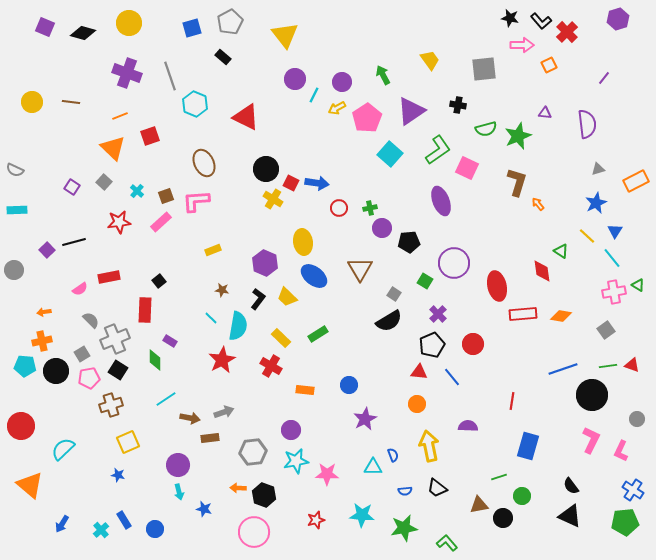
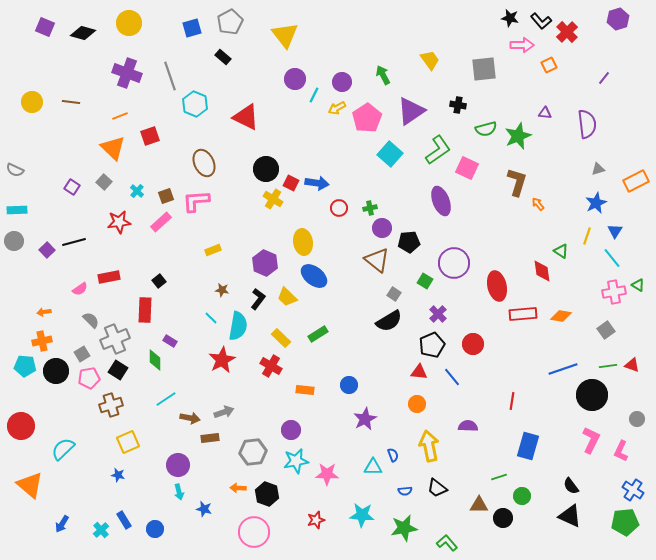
yellow line at (587, 236): rotated 66 degrees clockwise
brown triangle at (360, 269): moved 17 px right, 9 px up; rotated 20 degrees counterclockwise
gray circle at (14, 270): moved 29 px up
black hexagon at (264, 495): moved 3 px right, 1 px up
brown triangle at (479, 505): rotated 12 degrees clockwise
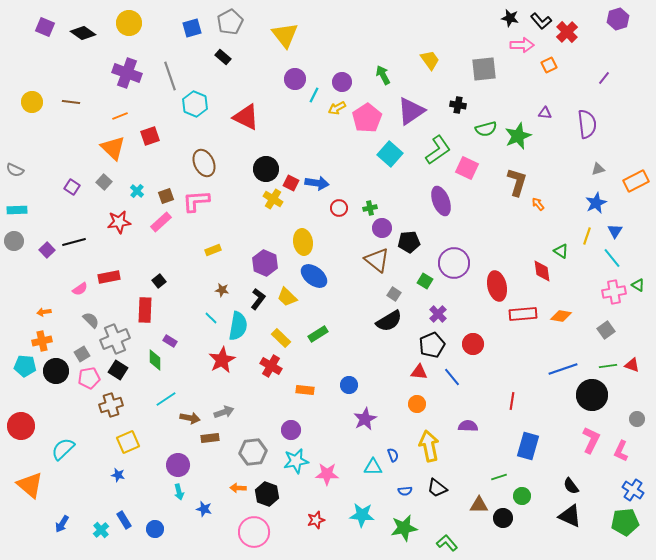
black diamond at (83, 33): rotated 20 degrees clockwise
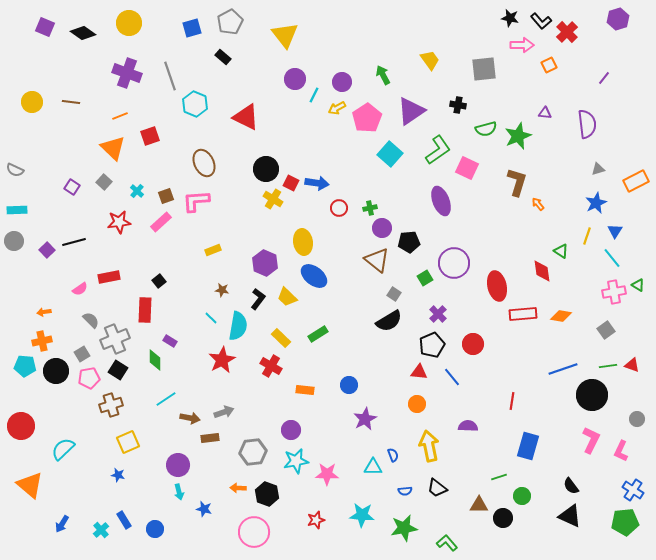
green square at (425, 281): moved 3 px up; rotated 28 degrees clockwise
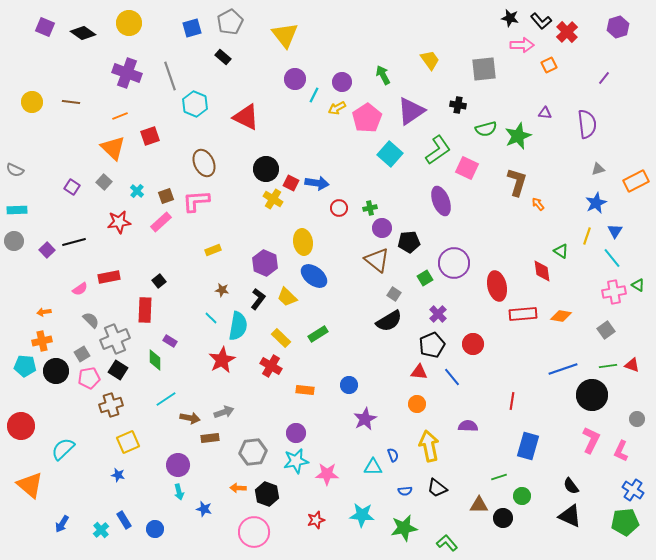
purple hexagon at (618, 19): moved 8 px down
purple circle at (291, 430): moved 5 px right, 3 px down
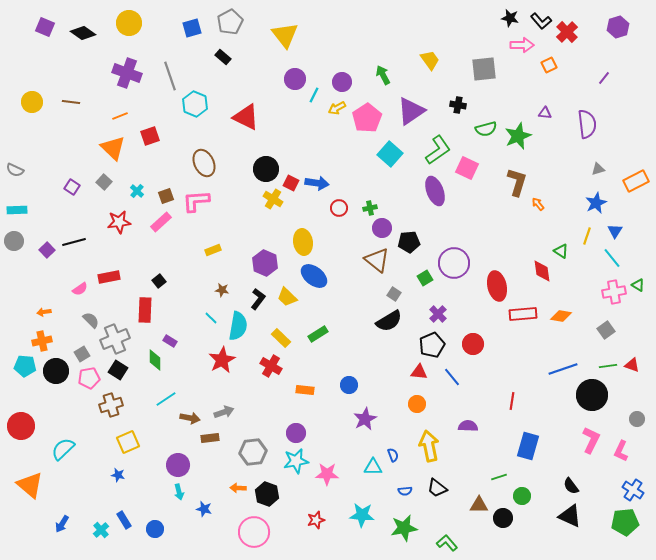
purple ellipse at (441, 201): moved 6 px left, 10 px up
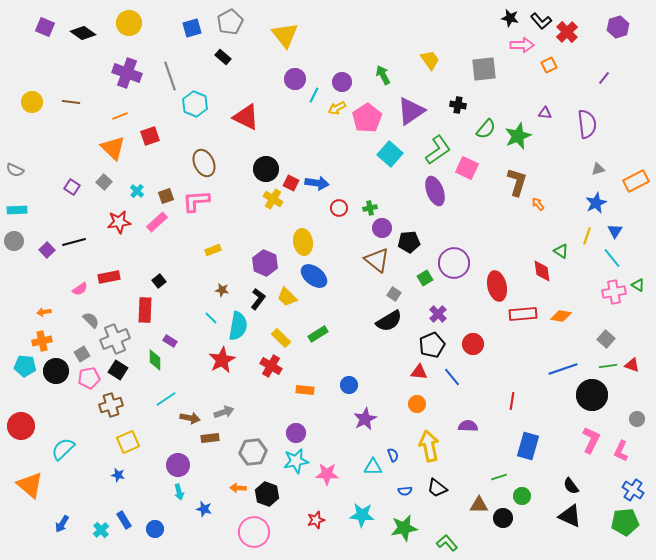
green semicircle at (486, 129): rotated 35 degrees counterclockwise
pink rectangle at (161, 222): moved 4 px left
gray square at (606, 330): moved 9 px down; rotated 12 degrees counterclockwise
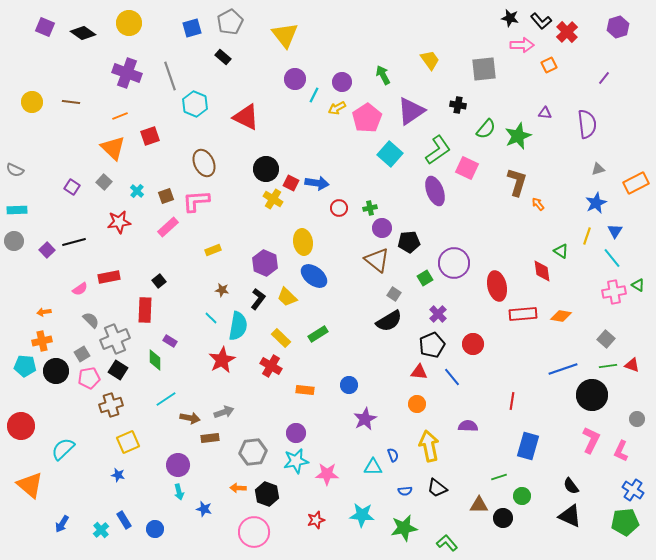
orange rectangle at (636, 181): moved 2 px down
pink rectangle at (157, 222): moved 11 px right, 5 px down
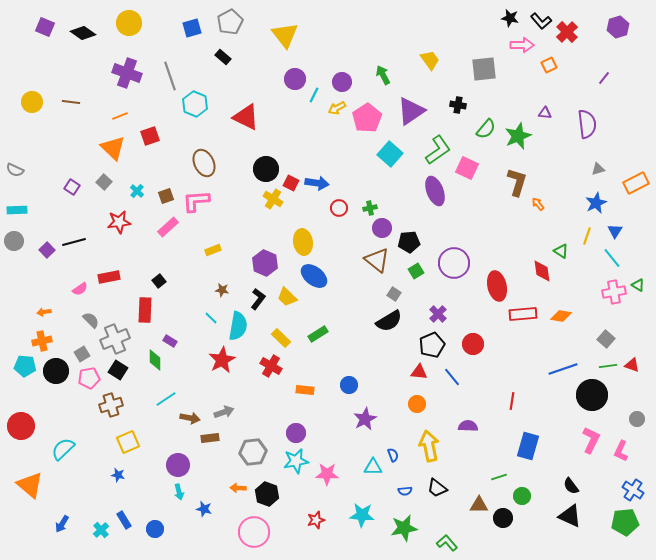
green square at (425, 278): moved 9 px left, 7 px up
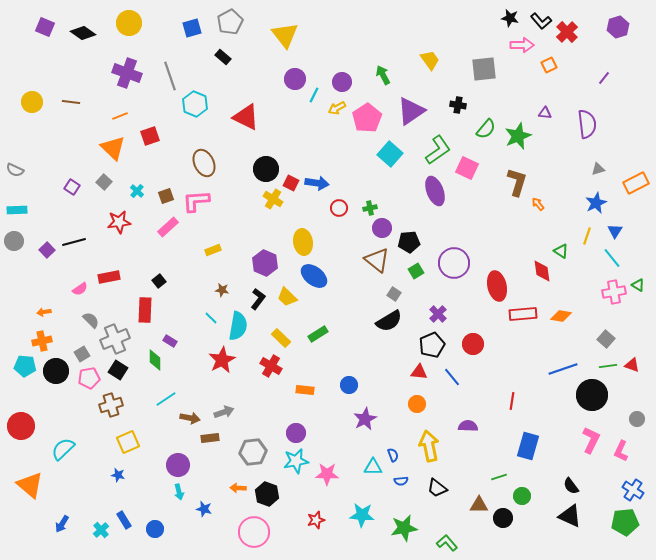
blue semicircle at (405, 491): moved 4 px left, 10 px up
